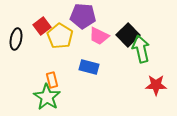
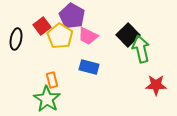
purple pentagon: moved 11 px left; rotated 25 degrees clockwise
pink trapezoid: moved 11 px left
green star: moved 2 px down
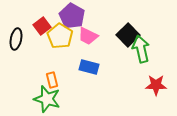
green star: rotated 16 degrees counterclockwise
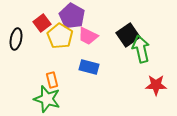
red square: moved 3 px up
black square: rotated 10 degrees clockwise
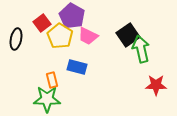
blue rectangle: moved 12 px left
green star: rotated 16 degrees counterclockwise
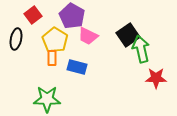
red square: moved 9 px left, 8 px up
yellow pentagon: moved 5 px left, 4 px down
orange rectangle: moved 22 px up; rotated 14 degrees clockwise
red star: moved 7 px up
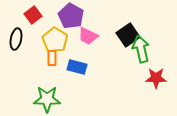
purple pentagon: moved 1 px left
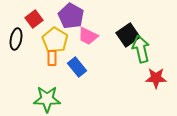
red square: moved 1 px right, 4 px down
blue rectangle: rotated 36 degrees clockwise
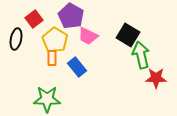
black square: rotated 25 degrees counterclockwise
green arrow: moved 6 px down
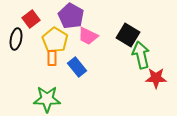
red square: moved 3 px left
